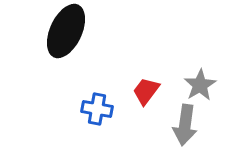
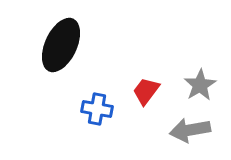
black ellipse: moved 5 px left, 14 px down
gray arrow: moved 5 px right, 5 px down; rotated 72 degrees clockwise
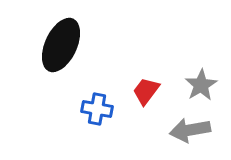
gray star: moved 1 px right
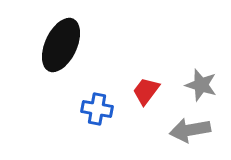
gray star: rotated 24 degrees counterclockwise
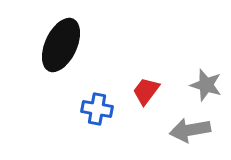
gray star: moved 5 px right
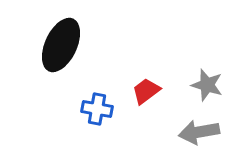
gray star: moved 1 px right
red trapezoid: rotated 16 degrees clockwise
gray arrow: moved 9 px right, 2 px down
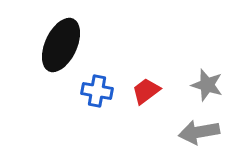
blue cross: moved 18 px up
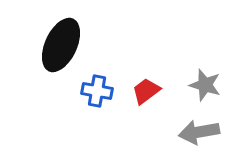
gray star: moved 2 px left
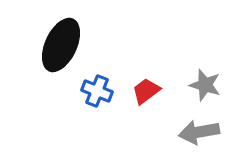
blue cross: rotated 12 degrees clockwise
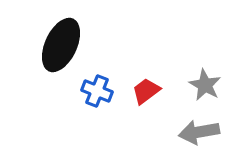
gray star: rotated 12 degrees clockwise
